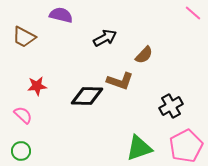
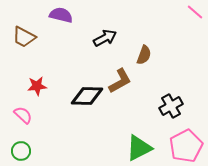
pink line: moved 2 px right, 1 px up
brown semicircle: rotated 24 degrees counterclockwise
brown L-shape: rotated 48 degrees counterclockwise
green triangle: rotated 8 degrees counterclockwise
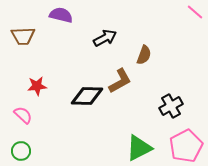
brown trapezoid: moved 1 px left, 1 px up; rotated 30 degrees counterclockwise
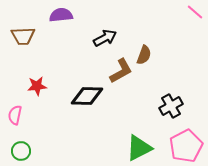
purple semicircle: rotated 20 degrees counterclockwise
brown L-shape: moved 1 px right, 10 px up
pink semicircle: moved 8 px left; rotated 120 degrees counterclockwise
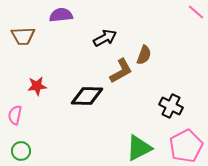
pink line: moved 1 px right
black cross: rotated 35 degrees counterclockwise
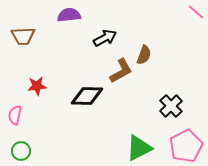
purple semicircle: moved 8 px right
black cross: rotated 20 degrees clockwise
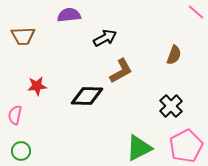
brown semicircle: moved 30 px right
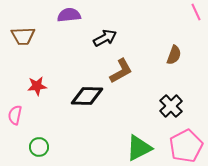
pink line: rotated 24 degrees clockwise
green circle: moved 18 px right, 4 px up
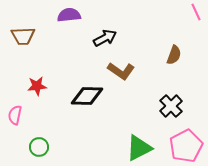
brown L-shape: rotated 64 degrees clockwise
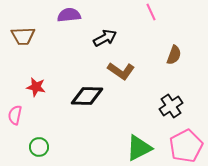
pink line: moved 45 px left
red star: moved 1 px left, 1 px down; rotated 18 degrees clockwise
black cross: rotated 10 degrees clockwise
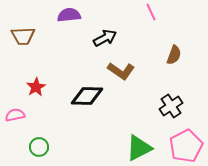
red star: rotated 30 degrees clockwise
pink semicircle: rotated 66 degrees clockwise
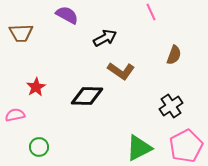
purple semicircle: moved 2 px left; rotated 35 degrees clockwise
brown trapezoid: moved 2 px left, 3 px up
